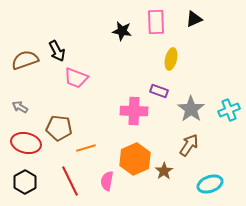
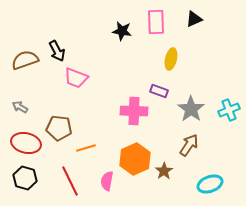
black hexagon: moved 4 px up; rotated 15 degrees counterclockwise
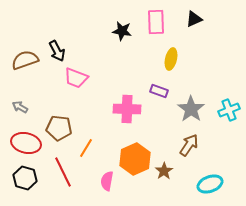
pink cross: moved 7 px left, 2 px up
orange line: rotated 42 degrees counterclockwise
red line: moved 7 px left, 9 px up
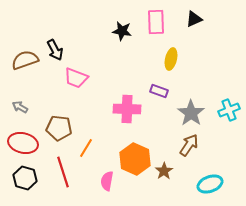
black arrow: moved 2 px left, 1 px up
gray star: moved 4 px down
red ellipse: moved 3 px left
orange hexagon: rotated 12 degrees counterclockwise
red line: rotated 8 degrees clockwise
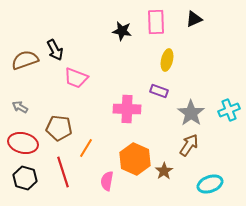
yellow ellipse: moved 4 px left, 1 px down
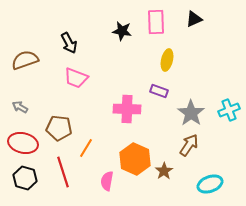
black arrow: moved 14 px right, 7 px up
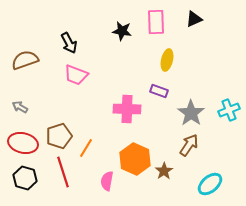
pink trapezoid: moved 3 px up
brown pentagon: moved 8 px down; rotated 25 degrees counterclockwise
cyan ellipse: rotated 20 degrees counterclockwise
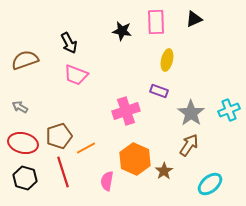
pink cross: moved 1 px left, 2 px down; rotated 20 degrees counterclockwise
orange line: rotated 30 degrees clockwise
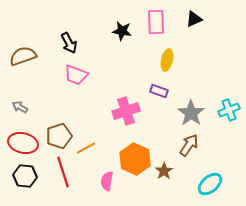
brown semicircle: moved 2 px left, 4 px up
black hexagon: moved 2 px up; rotated 10 degrees counterclockwise
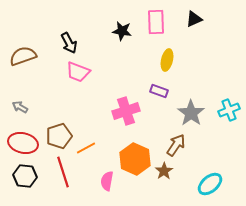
pink trapezoid: moved 2 px right, 3 px up
brown arrow: moved 13 px left
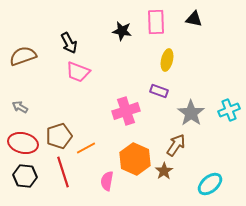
black triangle: rotated 36 degrees clockwise
